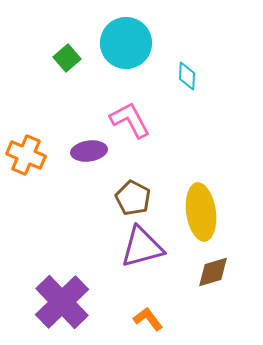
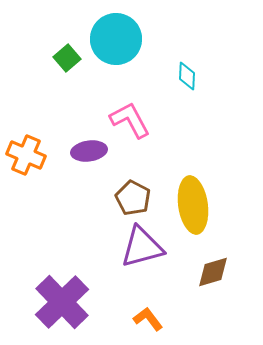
cyan circle: moved 10 px left, 4 px up
yellow ellipse: moved 8 px left, 7 px up
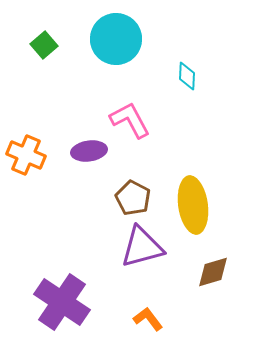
green square: moved 23 px left, 13 px up
purple cross: rotated 12 degrees counterclockwise
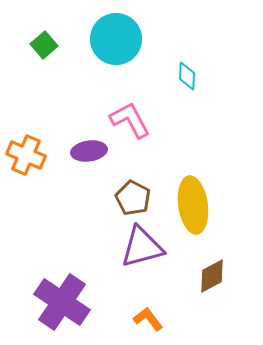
brown diamond: moved 1 px left, 4 px down; rotated 12 degrees counterclockwise
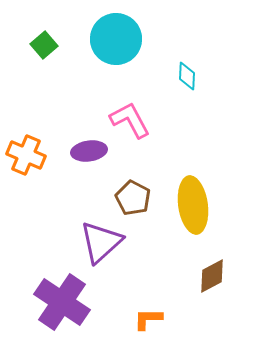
purple triangle: moved 41 px left, 5 px up; rotated 27 degrees counterclockwise
orange L-shape: rotated 52 degrees counterclockwise
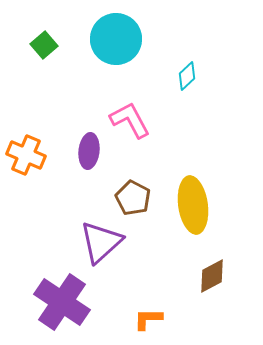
cyan diamond: rotated 44 degrees clockwise
purple ellipse: rotated 76 degrees counterclockwise
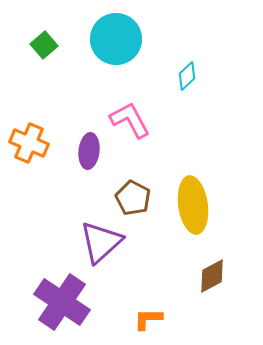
orange cross: moved 3 px right, 12 px up
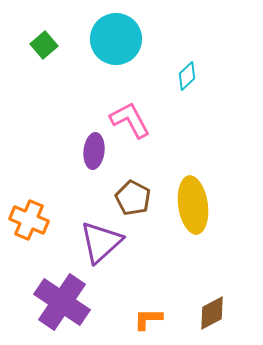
orange cross: moved 77 px down
purple ellipse: moved 5 px right
brown diamond: moved 37 px down
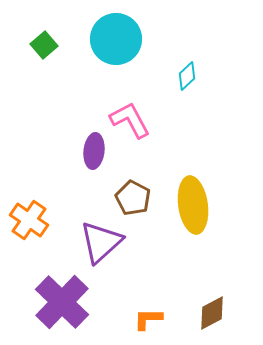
orange cross: rotated 12 degrees clockwise
purple cross: rotated 10 degrees clockwise
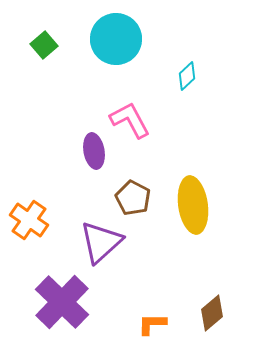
purple ellipse: rotated 16 degrees counterclockwise
brown diamond: rotated 12 degrees counterclockwise
orange L-shape: moved 4 px right, 5 px down
